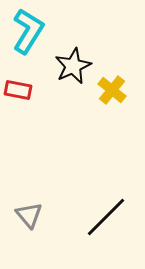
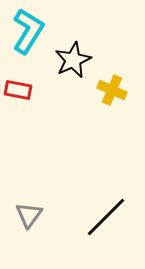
black star: moved 6 px up
yellow cross: rotated 16 degrees counterclockwise
gray triangle: rotated 16 degrees clockwise
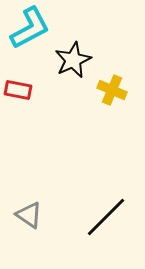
cyan L-shape: moved 2 px right, 3 px up; rotated 30 degrees clockwise
gray triangle: rotated 32 degrees counterclockwise
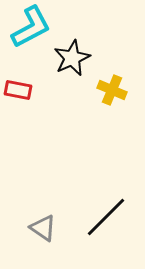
cyan L-shape: moved 1 px right, 1 px up
black star: moved 1 px left, 2 px up
gray triangle: moved 14 px right, 13 px down
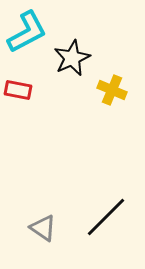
cyan L-shape: moved 4 px left, 5 px down
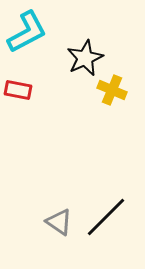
black star: moved 13 px right
gray triangle: moved 16 px right, 6 px up
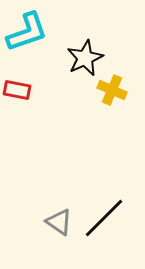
cyan L-shape: rotated 9 degrees clockwise
red rectangle: moved 1 px left
black line: moved 2 px left, 1 px down
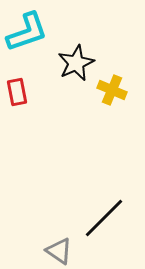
black star: moved 9 px left, 5 px down
red rectangle: moved 2 px down; rotated 68 degrees clockwise
gray triangle: moved 29 px down
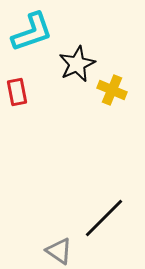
cyan L-shape: moved 5 px right
black star: moved 1 px right, 1 px down
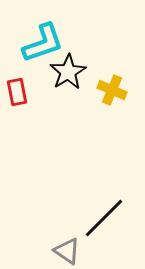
cyan L-shape: moved 11 px right, 11 px down
black star: moved 9 px left, 8 px down; rotated 6 degrees counterclockwise
gray triangle: moved 8 px right
